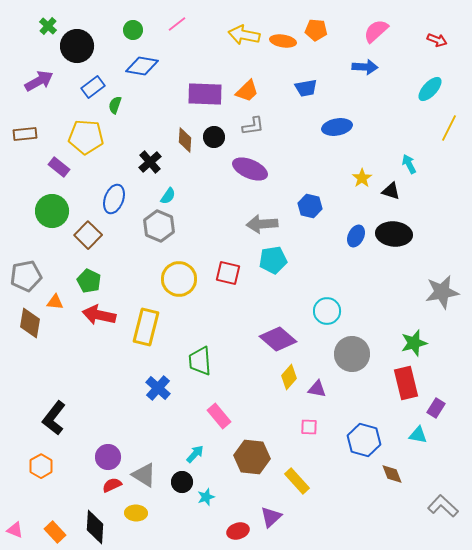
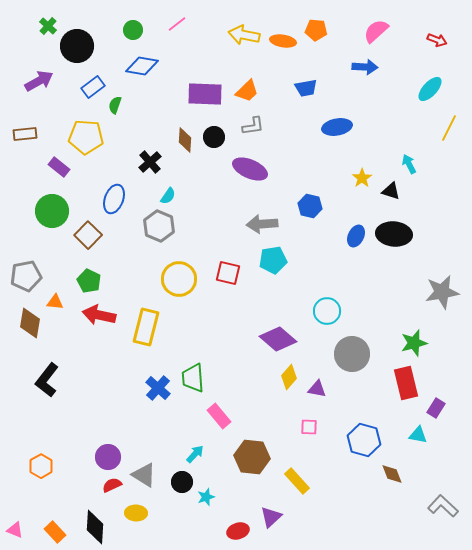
green trapezoid at (200, 361): moved 7 px left, 17 px down
black L-shape at (54, 418): moved 7 px left, 38 px up
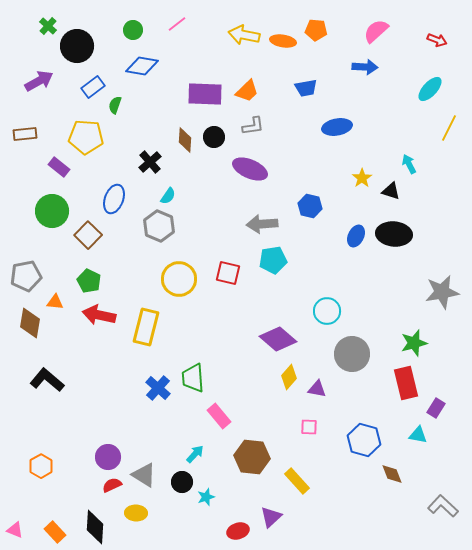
black L-shape at (47, 380): rotated 92 degrees clockwise
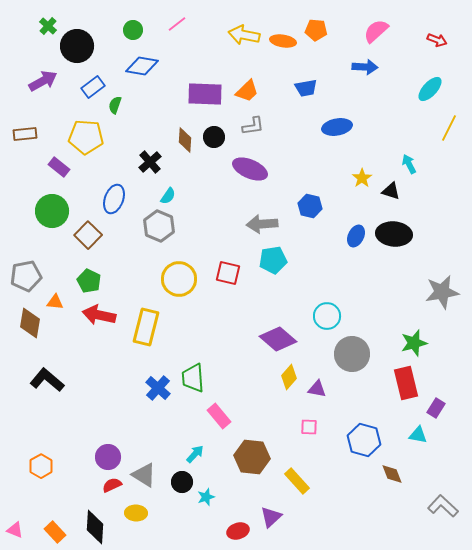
purple arrow at (39, 81): moved 4 px right
cyan circle at (327, 311): moved 5 px down
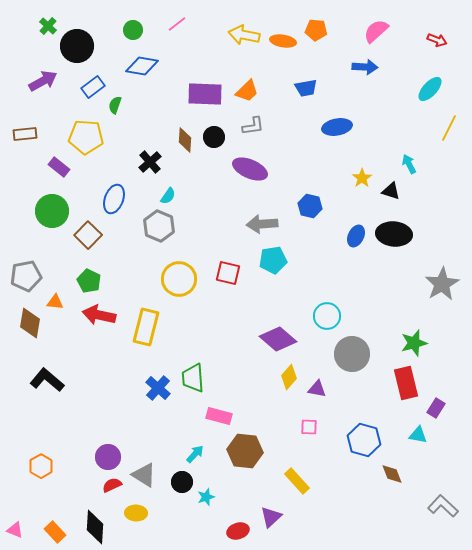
gray star at (442, 292): moved 8 px up; rotated 20 degrees counterclockwise
pink rectangle at (219, 416): rotated 35 degrees counterclockwise
brown hexagon at (252, 457): moved 7 px left, 6 px up
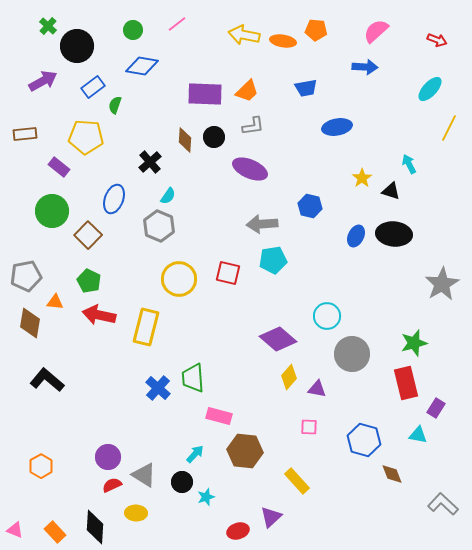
gray L-shape at (443, 506): moved 2 px up
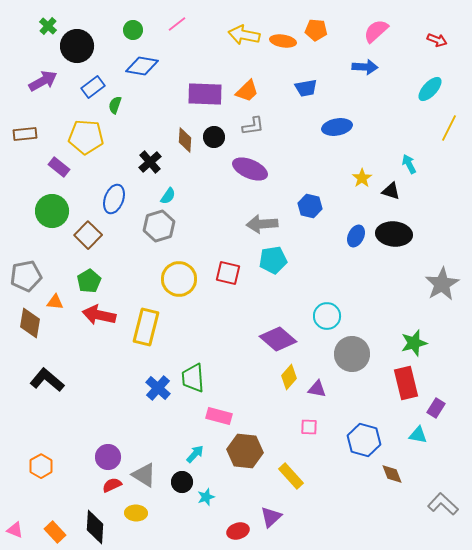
gray hexagon at (159, 226): rotated 20 degrees clockwise
green pentagon at (89, 281): rotated 15 degrees clockwise
yellow rectangle at (297, 481): moved 6 px left, 5 px up
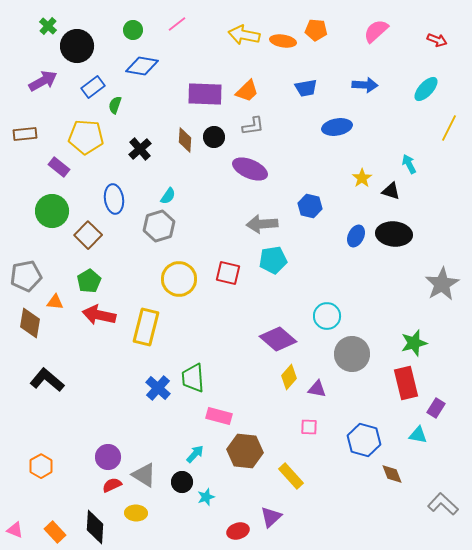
blue arrow at (365, 67): moved 18 px down
cyan ellipse at (430, 89): moved 4 px left
black cross at (150, 162): moved 10 px left, 13 px up
blue ellipse at (114, 199): rotated 28 degrees counterclockwise
